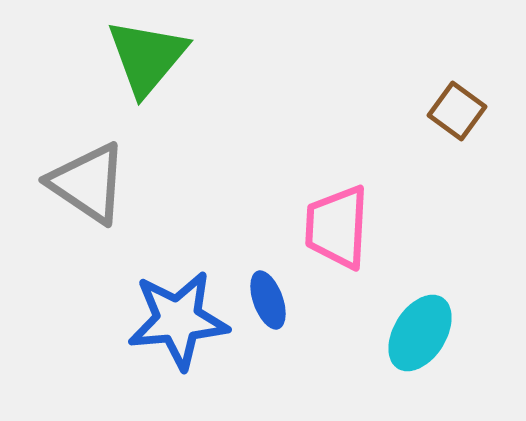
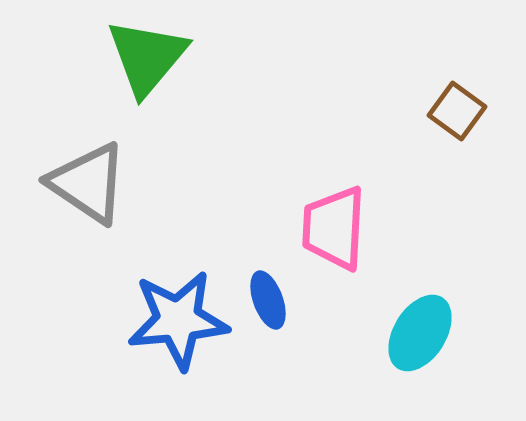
pink trapezoid: moved 3 px left, 1 px down
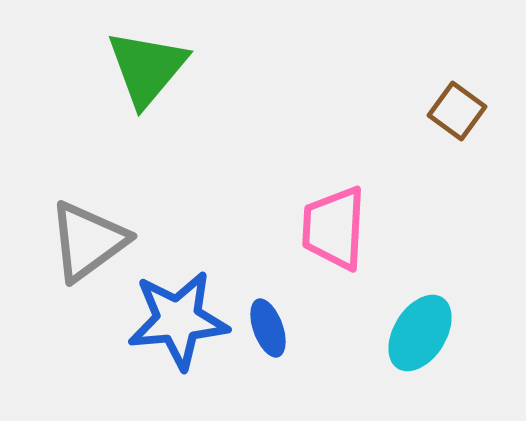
green triangle: moved 11 px down
gray triangle: moved 58 px down; rotated 50 degrees clockwise
blue ellipse: moved 28 px down
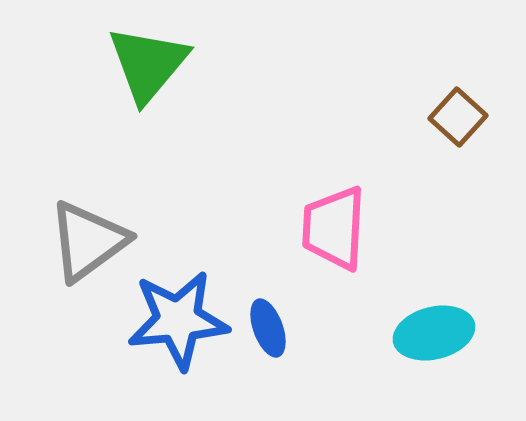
green triangle: moved 1 px right, 4 px up
brown square: moved 1 px right, 6 px down; rotated 6 degrees clockwise
cyan ellipse: moved 14 px right; rotated 44 degrees clockwise
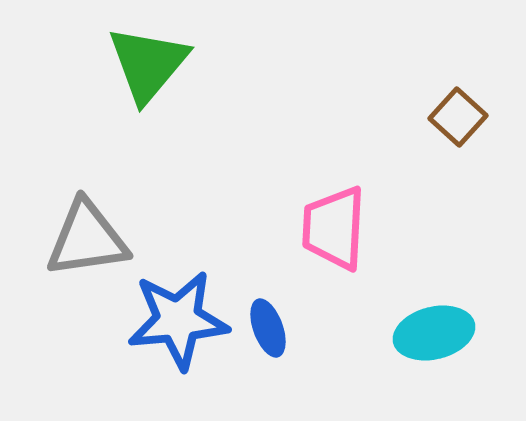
gray triangle: moved 1 px left, 2 px up; rotated 28 degrees clockwise
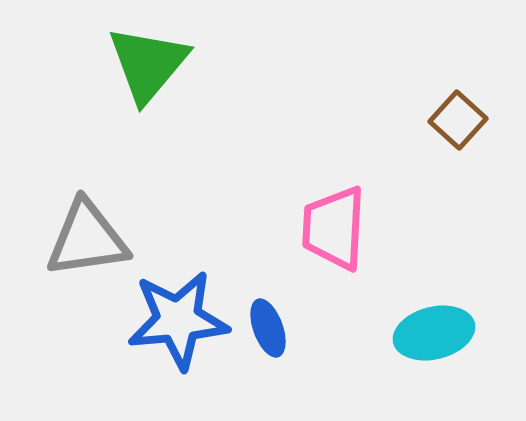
brown square: moved 3 px down
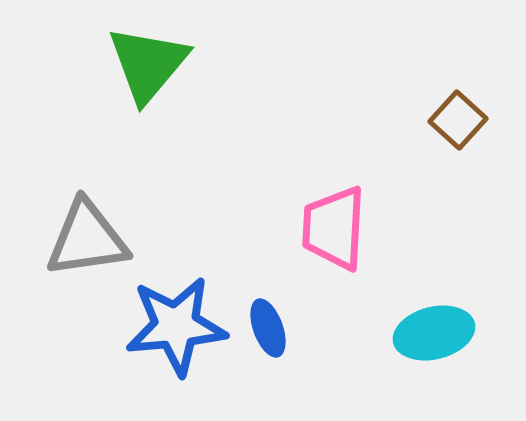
blue star: moved 2 px left, 6 px down
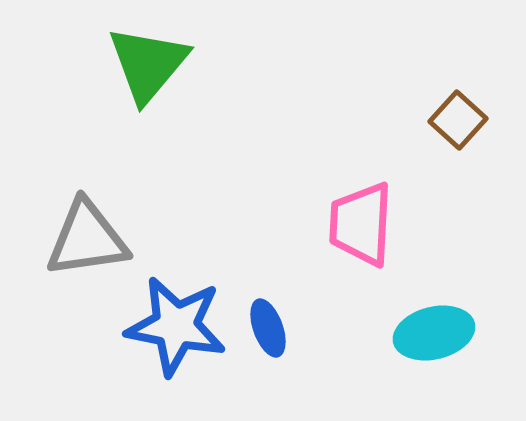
pink trapezoid: moved 27 px right, 4 px up
blue star: rotated 16 degrees clockwise
